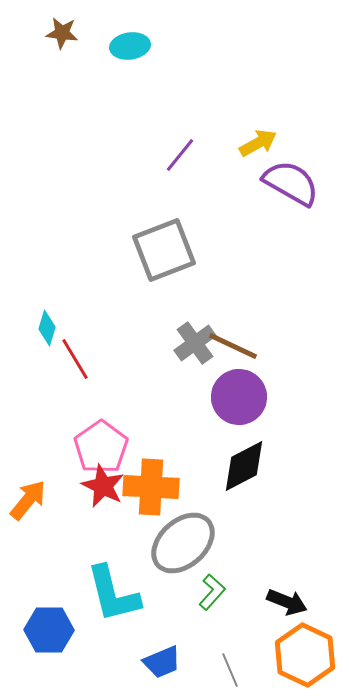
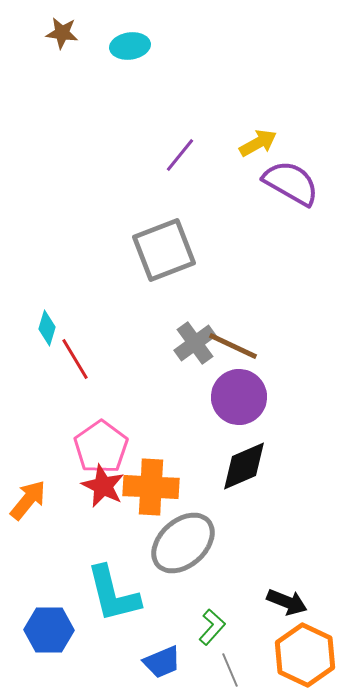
black diamond: rotated 4 degrees clockwise
green L-shape: moved 35 px down
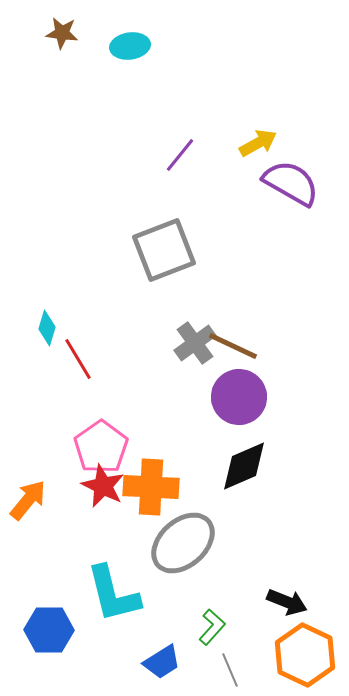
red line: moved 3 px right
blue trapezoid: rotated 9 degrees counterclockwise
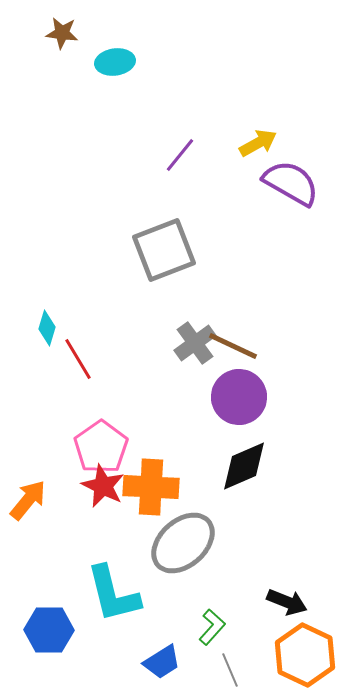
cyan ellipse: moved 15 px left, 16 px down
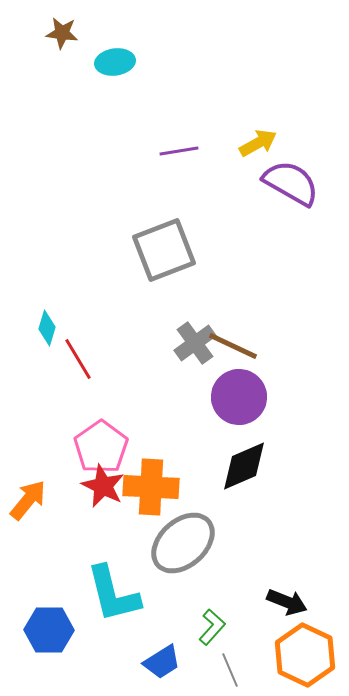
purple line: moved 1 px left, 4 px up; rotated 42 degrees clockwise
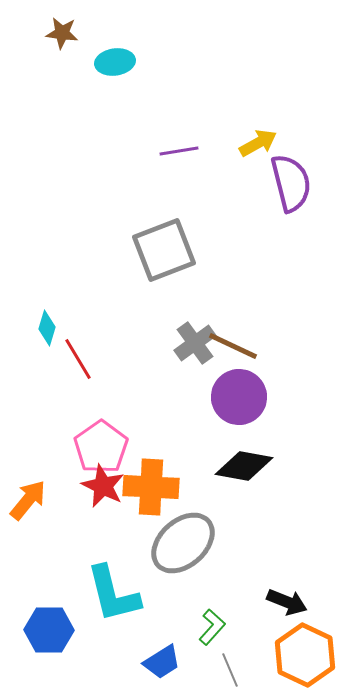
purple semicircle: rotated 46 degrees clockwise
black diamond: rotated 34 degrees clockwise
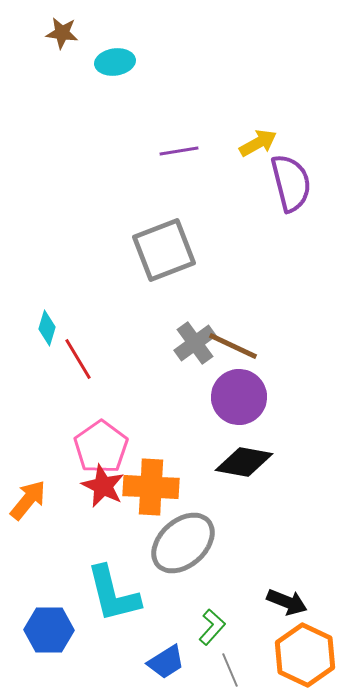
black diamond: moved 4 px up
blue trapezoid: moved 4 px right
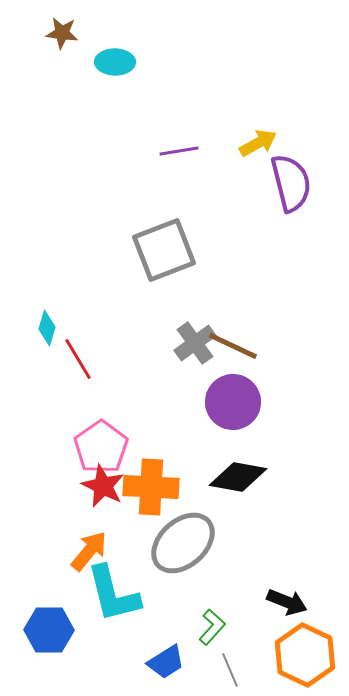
cyan ellipse: rotated 9 degrees clockwise
purple circle: moved 6 px left, 5 px down
black diamond: moved 6 px left, 15 px down
orange arrow: moved 61 px right, 51 px down
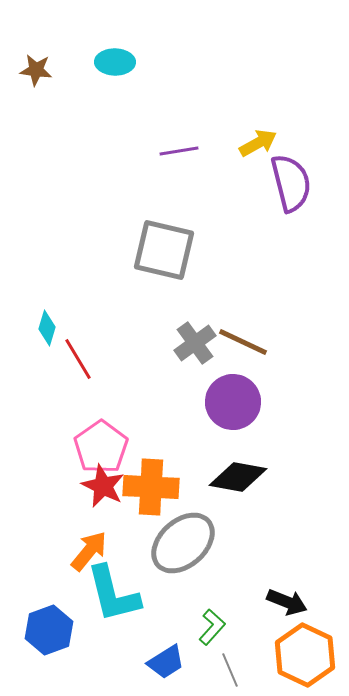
brown star: moved 26 px left, 37 px down
gray square: rotated 34 degrees clockwise
brown line: moved 10 px right, 4 px up
blue hexagon: rotated 21 degrees counterclockwise
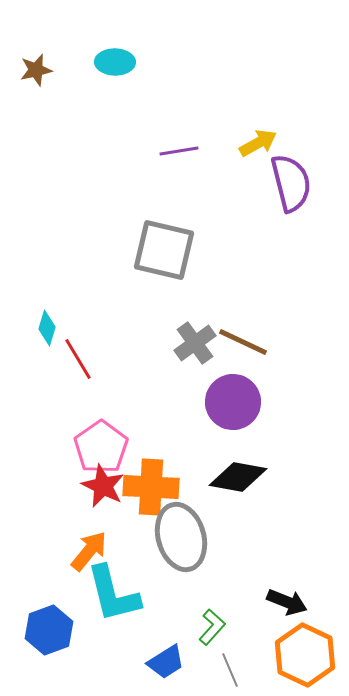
brown star: rotated 20 degrees counterclockwise
gray ellipse: moved 2 px left, 6 px up; rotated 64 degrees counterclockwise
